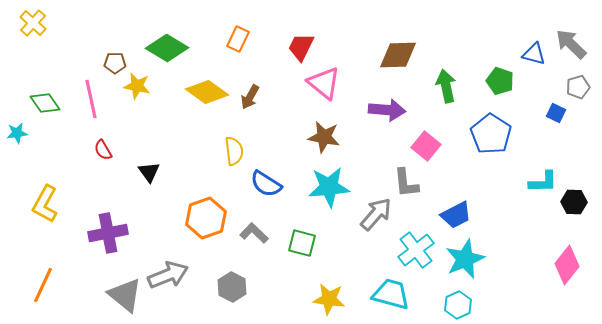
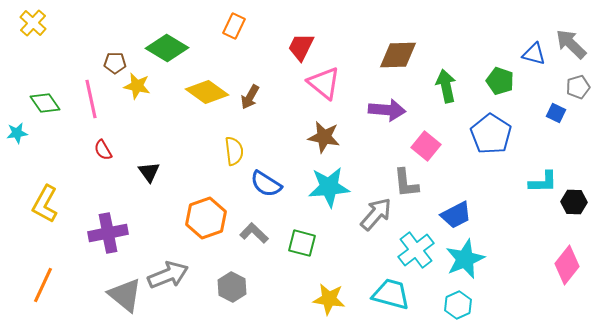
orange rectangle at (238, 39): moved 4 px left, 13 px up
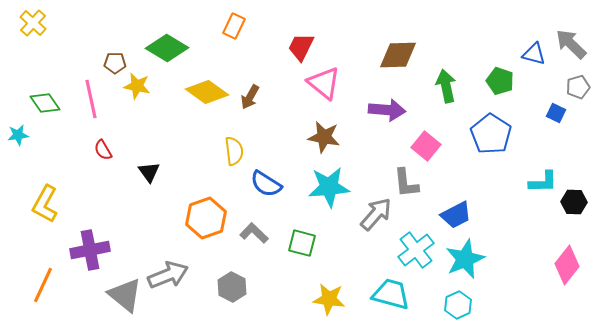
cyan star at (17, 133): moved 1 px right, 2 px down
purple cross at (108, 233): moved 18 px left, 17 px down
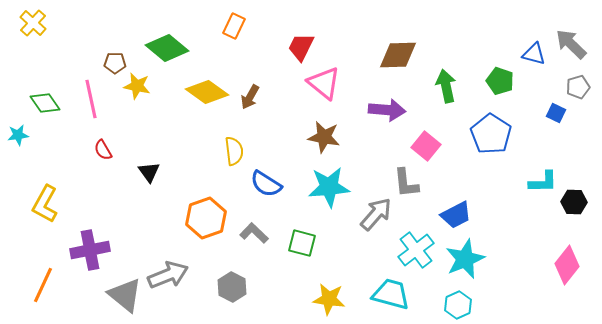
green diamond at (167, 48): rotated 9 degrees clockwise
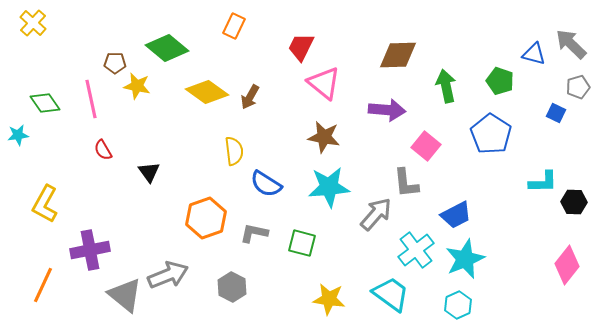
gray L-shape at (254, 233): rotated 32 degrees counterclockwise
cyan trapezoid at (391, 294): rotated 21 degrees clockwise
